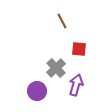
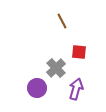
red square: moved 3 px down
purple arrow: moved 4 px down
purple circle: moved 3 px up
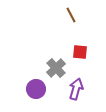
brown line: moved 9 px right, 6 px up
red square: moved 1 px right
purple circle: moved 1 px left, 1 px down
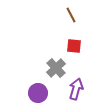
red square: moved 6 px left, 6 px up
purple circle: moved 2 px right, 4 px down
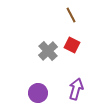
red square: moved 2 px left, 1 px up; rotated 21 degrees clockwise
gray cross: moved 8 px left, 17 px up
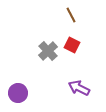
purple arrow: moved 3 px right, 1 px up; rotated 80 degrees counterclockwise
purple circle: moved 20 px left
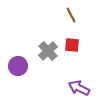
red square: rotated 21 degrees counterclockwise
purple circle: moved 27 px up
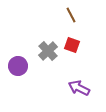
red square: rotated 14 degrees clockwise
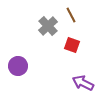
gray cross: moved 25 px up
purple arrow: moved 4 px right, 5 px up
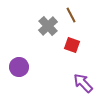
purple circle: moved 1 px right, 1 px down
purple arrow: rotated 20 degrees clockwise
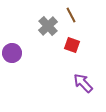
purple circle: moved 7 px left, 14 px up
